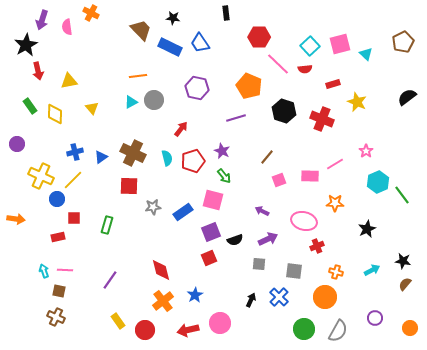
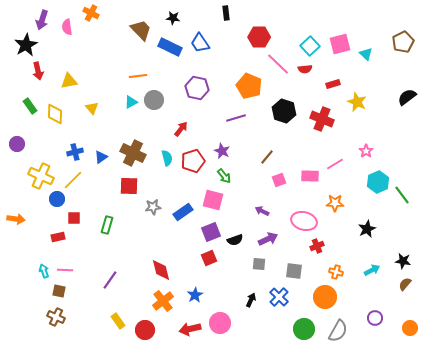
red arrow at (188, 330): moved 2 px right, 1 px up
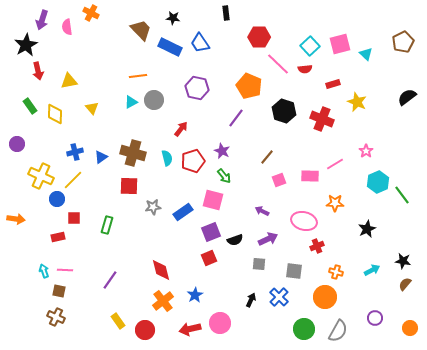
purple line at (236, 118): rotated 36 degrees counterclockwise
brown cross at (133, 153): rotated 10 degrees counterclockwise
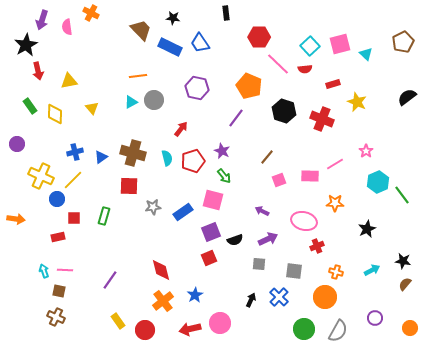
green rectangle at (107, 225): moved 3 px left, 9 px up
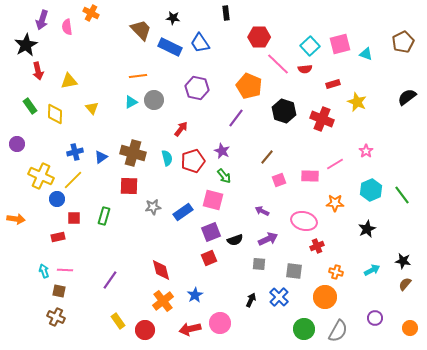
cyan triangle at (366, 54): rotated 24 degrees counterclockwise
cyan hexagon at (378, 182): moved 7 px left, 8 px down
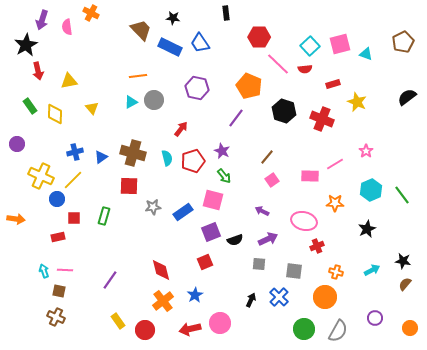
pink square at (279, 180): moved 7 px left; rotated 16 degrees counterclockwise
red square at (209, 258): moved 4 px left, 4 px down
